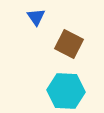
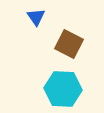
cyan hexagon: moved 3 px left, 2 px up
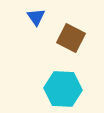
brown square: moved 2 px right, 6 px up
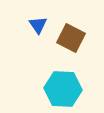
blue triangle: moved 2 px right, 8 px down
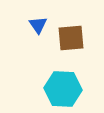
brown square: rotated 32 degrees counterclockwise
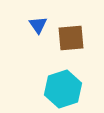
cyan hexagon: rotated 21 degrees counterclockwise
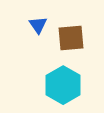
cyan hexagon: moved 4 px up; rotated 12 degrees counterclockwise
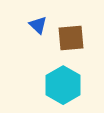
blue triangle: rotated 12 degrees counterclockwise
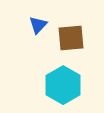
blue triangle: rotated 30 degrees clockwise
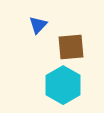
brown square: moved 9 px down
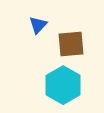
brown square: moved 3 px up
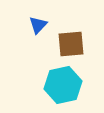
cyan hexagon: rotated 18 degrees clockwise
